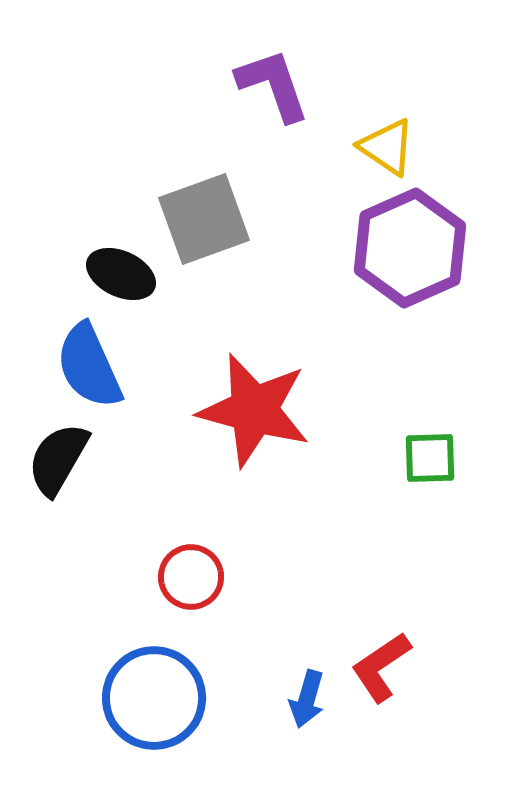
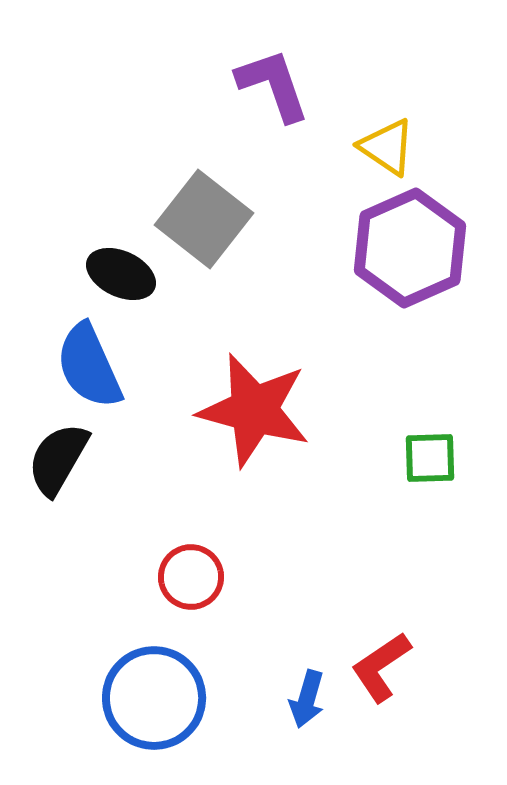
gray square: rotated 32 degrees counterclockwise
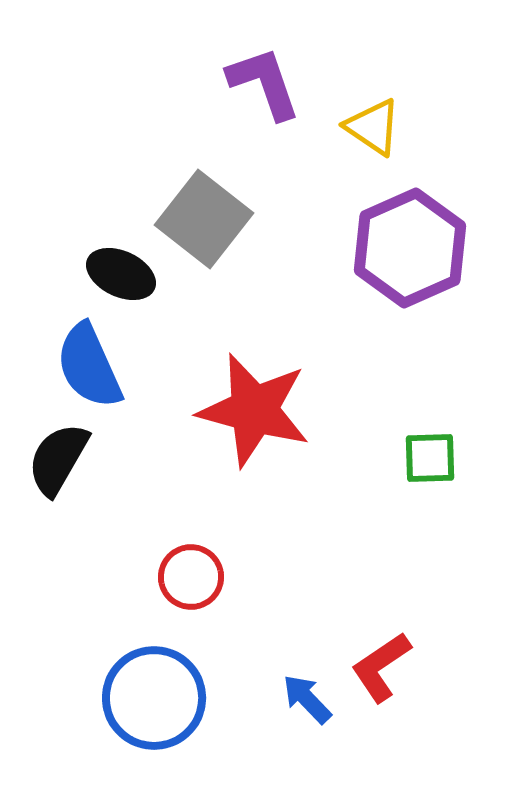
purple L-shape: moved 9 px left, 2 px up
yellow triangle: moved 14 px left, 20 px up
blue arrow: rotated 120 degrees clockwise
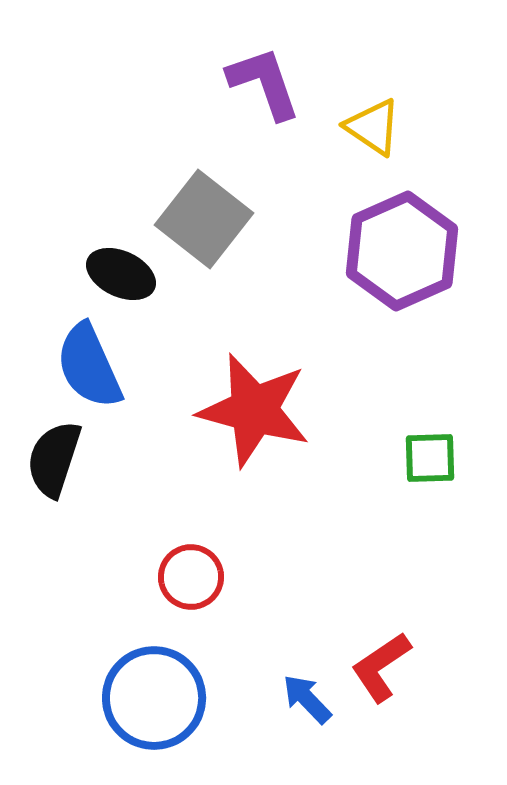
purple hexagon: moved 8 px left, 3 px down
black semicircle: moved 4 px left; rotated 12 degrees counterclockwise
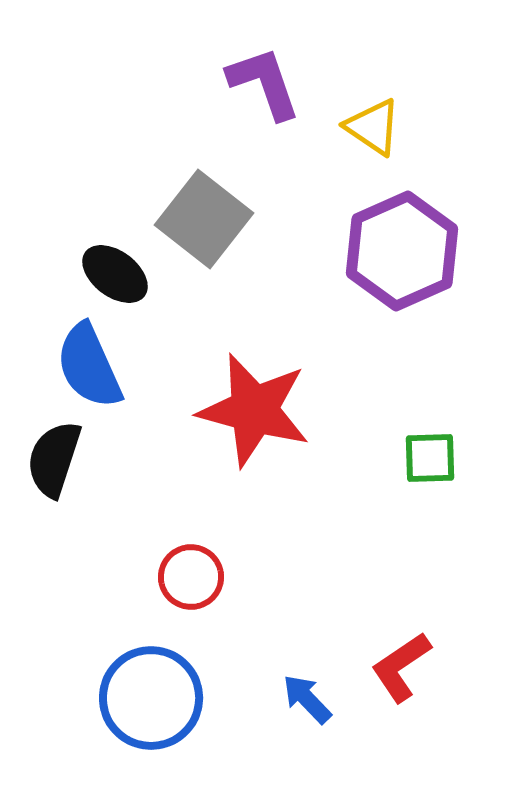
black ellipse: moved 6 px left; rotated 12 degrees clockwise
red L-shape: moved 20 px right
blue circle: moved 3 px left
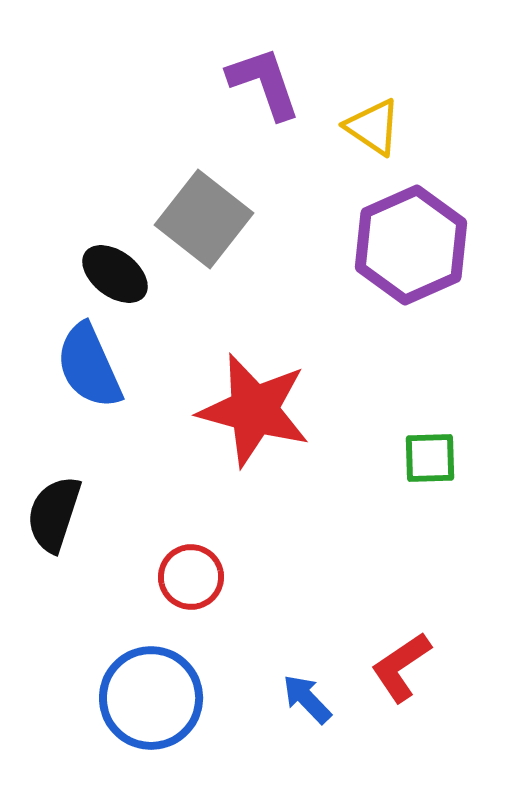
purple hexagon: moved 9 px right, 6 px up
black semicircle: moved 55 px down
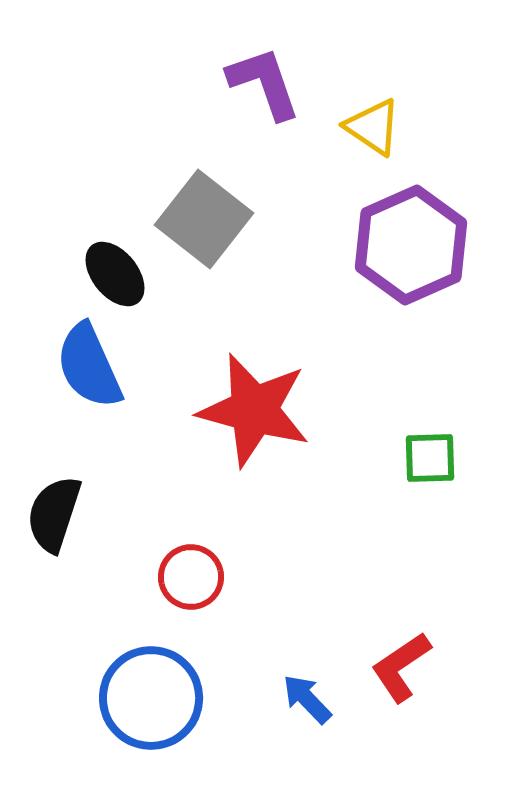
black ellipse: rotated 14 degrees clockwise
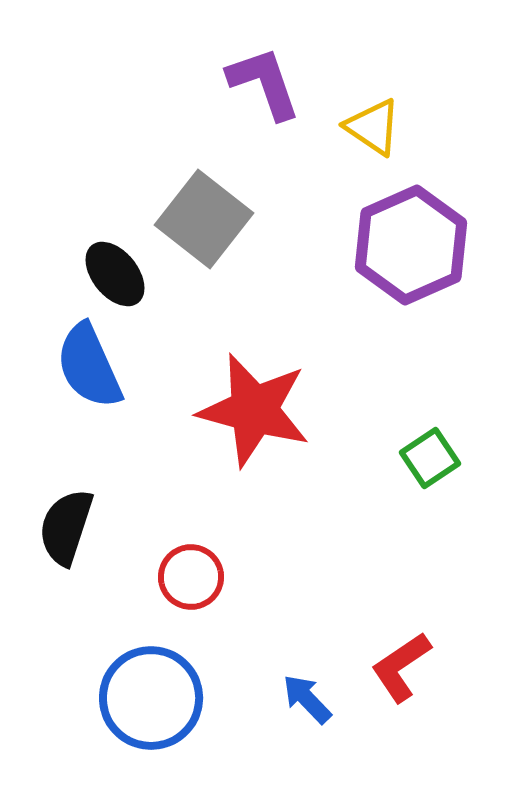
green square: rotated 32 degrees counterclockwise
black semicircle: moved 12 px right, 13 px down
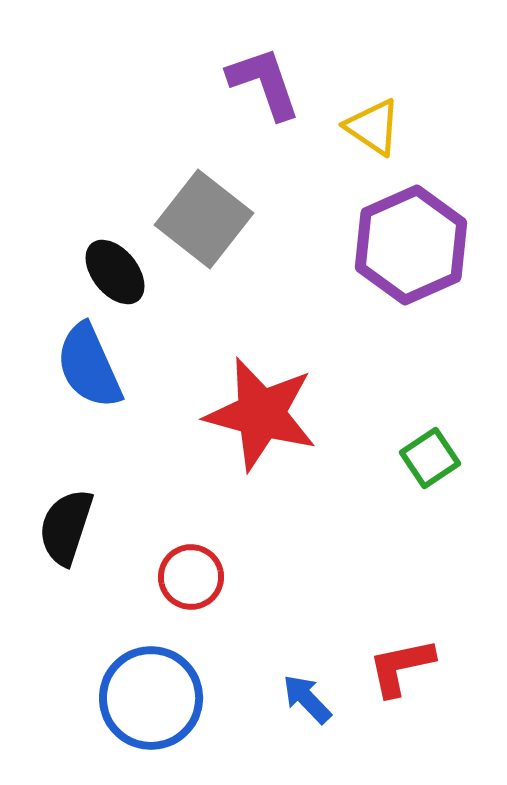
black ellipse: moved 2 px up
red star: moved 7 px right, 4 px down
red L-shape: rotated 22 degrees clockwise
